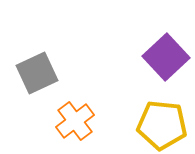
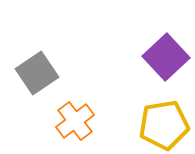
gray square: rotated 9 degrees counterclockwise
yellow pentagon: moved 2 px right; rotated 15 degrees counterclockwise
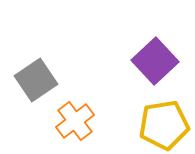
purple square: moved 11 px left, 4 px down
gray square: moved 1 px left, 7 px down
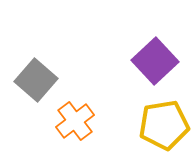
gray square: rotated 15 degrees counterclockwise
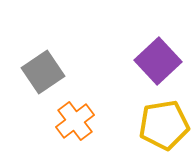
purple square: moved 3 px right
gray square: moved 7 px right, 8 px up; rotated 15 degrees clockwise
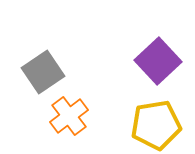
orange cross: moved 6 px left, 5 px up
yellow pentagon: moved 8 px left
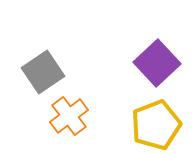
purple square: moved 1 px left, 2 px down
yellow pentagon: rotated 12 degrees counterclockwise
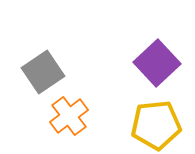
yellow pentagon: rotated 15 degrees clockwise
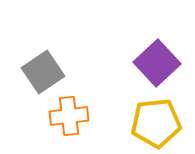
orange cross: rotated 30 degrees clockwise
yellow pentagon: moved 2 px up
